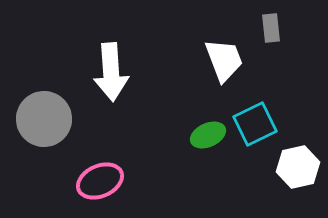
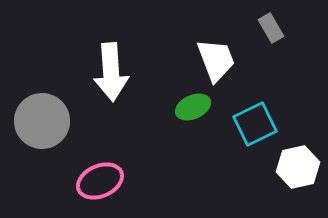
gray rectangle: rotated 24 degrees counterclockwise
white trapezoid: moved 8 px left
gray circle: moved 2 px left, 2 px down
green ellipse: moved 15 px left, 28 px up
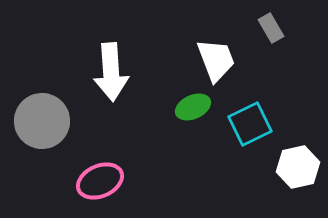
cyan square: moved 5 px left
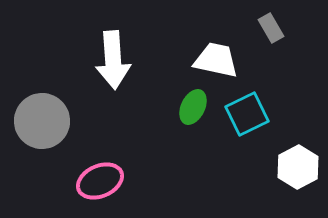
white trapezoid: rotated 57 degrees counterclockwise
white arrow: moved 2 px right, 12 px up
green ellipse: rotated 40 degrees counterclockwise
cyan square: moved 3 px left, 10 px up
white hexagon: rotated 15 degrees counterclockwise
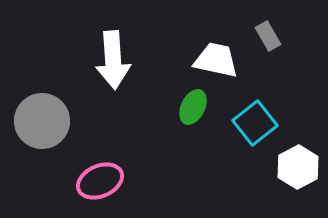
gray rectangle: moved 3 px left, 8 px down
cyan square: moved 8 px right, 9 px down; rotated 12 degrees counterclockwise
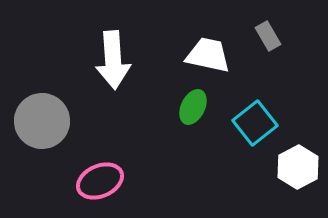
white trapezoid: moved 8 px left, 5 px up
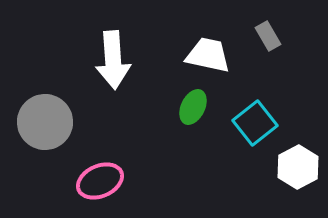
gray circle: moved 3 px right, 1 px down
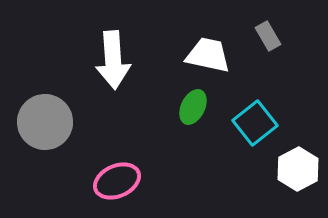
white hexagon: moved 2 px down
pink ellipse: moved 17 px right
